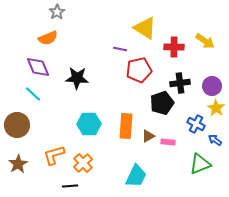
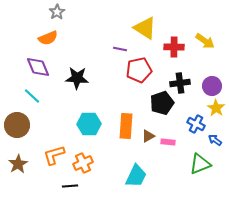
cyan line: moved 1 px left, 2 px down
orange cross: rotated 18 degrees clockwise
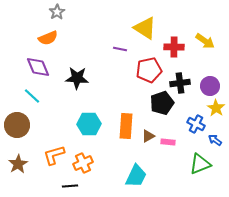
red pentagon: moved 10 px right
purple circle: moved 2 px left
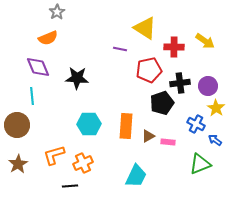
purple circle: moved 2 px left
cyan line: rotated 42 degrees clockwise
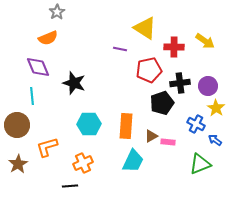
black star: moved 3 px left, 5 px down; rotated 15 degrees clockwise
brown triangle: moved 3 px right
orange L-shape: moved 7 px left, 8 px up
cyan trapezoid: moved 3 px left, 15 px up
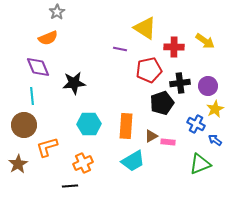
black star: rotated 25 degrees counterclockwise
yellow star: moved 1 px left, 1 px down; rotated 12 degrees clockwise
brown circle: moved 7 px right
cyan trapezoid: rotated 35 degrees clockwise
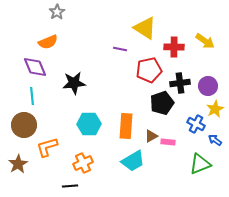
orange semicircle: moved 4 px down
purple diamond: moved 3 px left
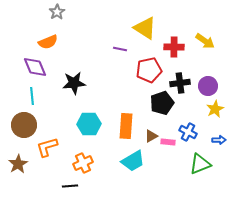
blue cross: moved 8 px left, 8 px down
blue arrow: moved 4 px right; rotated 144 degrees clockwise
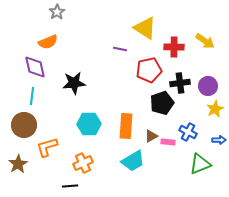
purple diamond: rotated 10 degrees clockwise
cyan line: rotated 12 degrees clockwise
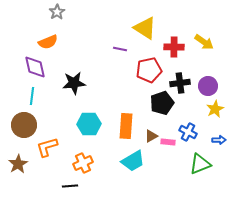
yellow arrow: moved 1 px left, 1 px down
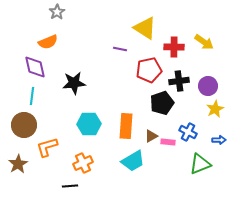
black cross: moved 1 px left, 2 px up
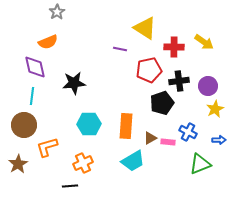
brown triangle: moved 1 px left, 2 px down
